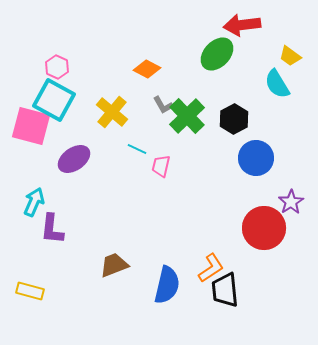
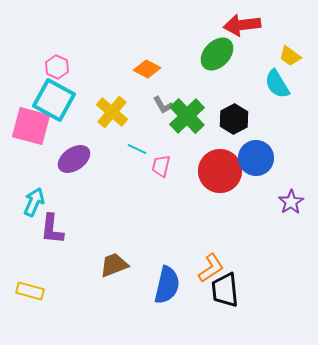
red circle: moved 44 px left, 57 px up
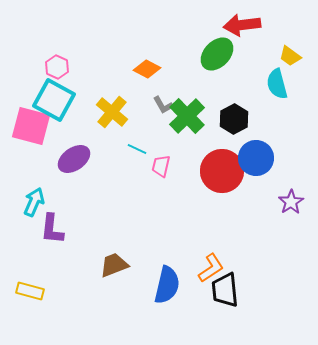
cyan semicircle: rotated 16 degrees clockwise
red circle: moved 2 px right
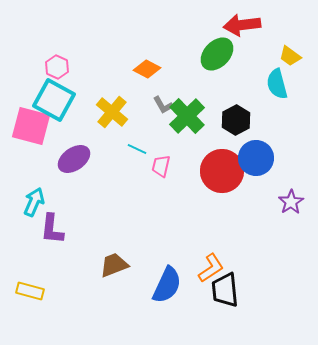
black hexagon: moved 2 px right, 1 px down
blue semicircle: rotated 12 degrees clockwise
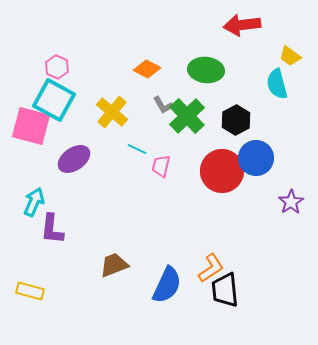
green ellipse: moved 11 px left, 16 px down; rotated 52 degrees clockwise
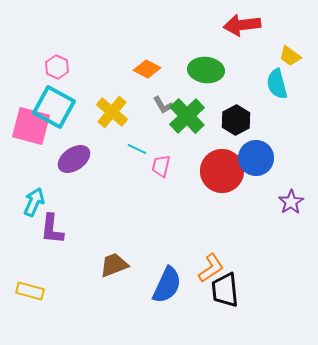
cyan square: moved 7 px down
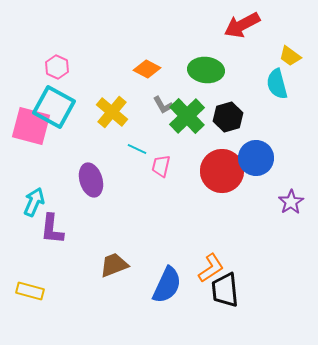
red arrow: rotated 21 degrees counterclockwise
black hexagon: moved 8 px left, 3 px up; rotated 12 degrees clockwise
purple ellipse: moved 17 px right, 21 px down; rotated 72 degrees counterclockwise
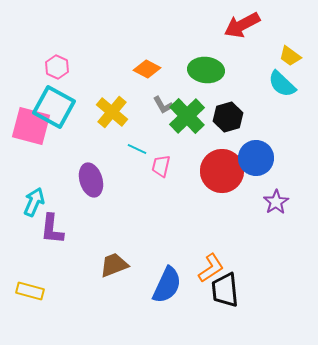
cyan semicircle: moved 5 px right; rotated 32 degrees counterclockwise
purple star: moved 15 px left
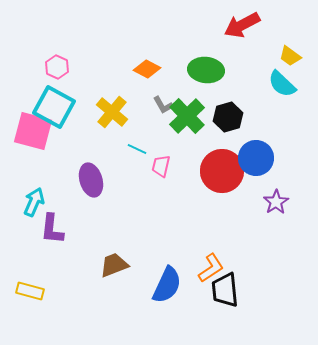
pink square: moved 2 px right, 5 px down
